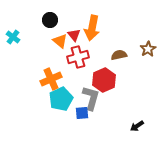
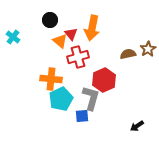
red triangle: moved 3 px left, 1 px up
brown semicircle: moved 9 px right, 1 px up
orange cross: rotated 30 degrees clockwise
blue square: moved 3 px down
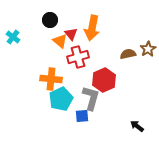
black arrow: rotated 72 degrees clockwise
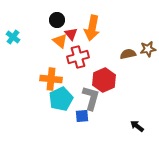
black circle: moved 7 px right
brown star: rotated 21 degrees clockwise
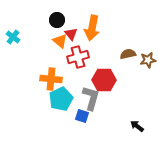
brown star: moved 11 px down
red hexagon: rotated 25 degrees clockwise
blue square: rotated 24 degrees clockwise
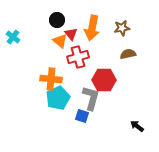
brown star: moved 26 px left, 32 px up
cyan pentagon: moved 3 px left, 1 px up
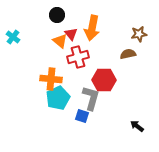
black circle: moved 5 px up
brown star: moved 17 px right, 6 px down
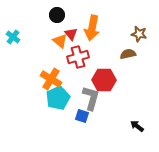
brown star: rotated 21 degrees clockwise
orange cross: rotated 25 degrees clockwise
